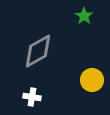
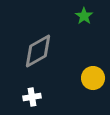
yellow circle: moved 1 px right, 2 px up
white cross: rotated 18 degrees counterclockwise
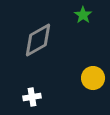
green star: moved 1 px left, 1 px up
gray diamond: moved 11 px up
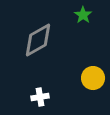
white cross: moved 8 px right
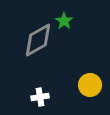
green star: moved 19 px left, 6 px down
yellow circle: moved 3 px left, 7 px down
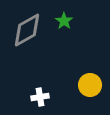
gray diamond: moved 11 px left, 10 px up
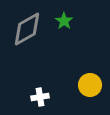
gray diamond: moved 1 px up
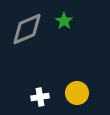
gray diamond: rotated 6 degrees clockwise
yellow circle: moved 13 px left, 8 px down
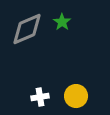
green star: moved 2 px left, 1 px down
yellow circle: moved 1 px left, 3 px down
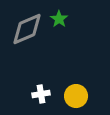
green star: moved 3 px left, 3 px up
white cross: moved 1 px right, 3 px up
